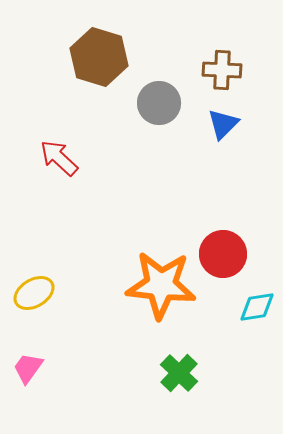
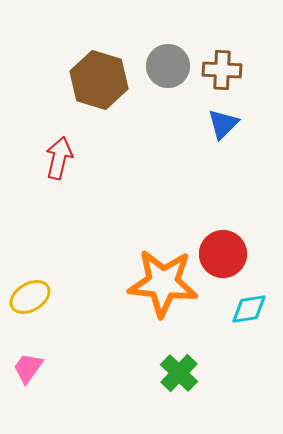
brown hexagon: moved 23 px down
gray circle: moved 9 px right, 37 px up
red arrow: rotated 60 degrees clockwise
orange star: moved 2 px right, 2 px up
yellow ellipse: moved 4 px left, 4 px down
cyan diamond: moved 8 px left, 2 px down
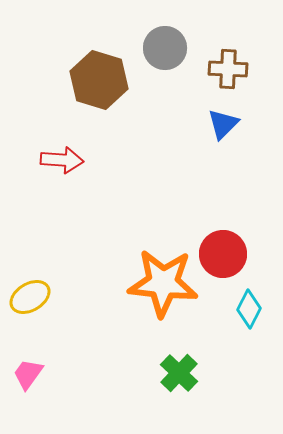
gray circle: moved 3 px left, 18 px up
brown cross: moved 6 px right, 1 px up
red arrow: moved 3 px right, 2 px down; rotated 81 degrees clockwise
cyan diamond: rotated 54 degrees counterclockwise
pink trapezoid: moved 6 px down
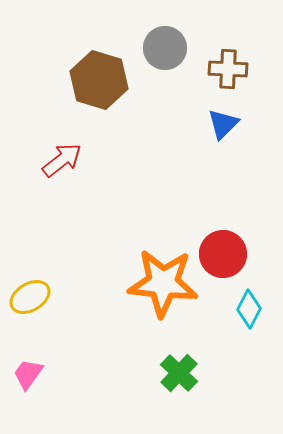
red arrow: rotated 42 degrees counterclockwise
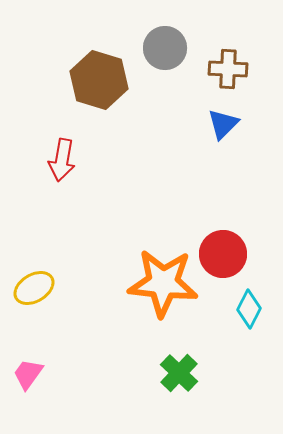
red arrow: rotated 138 degrees clockwise
yellow ellipse: moved 4 px right, 9 px up
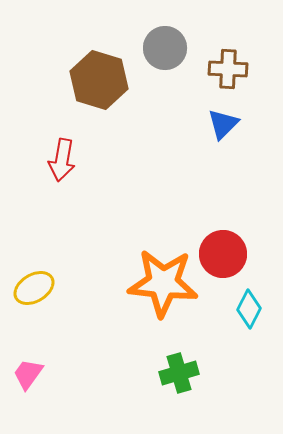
green cross: rotated 30 degrees clockwise
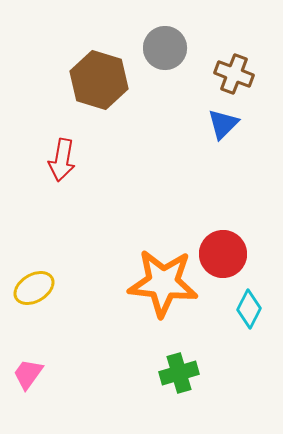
brown cross: moved 6 px right, 5 px down; rotated 18 degrees clockwise
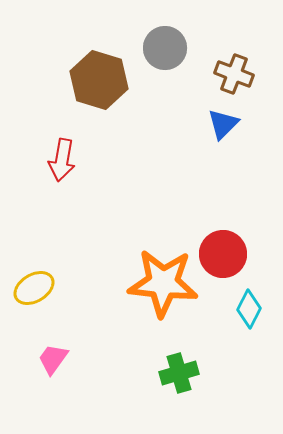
pink trapezoid: moved 25 px right, 15 px up
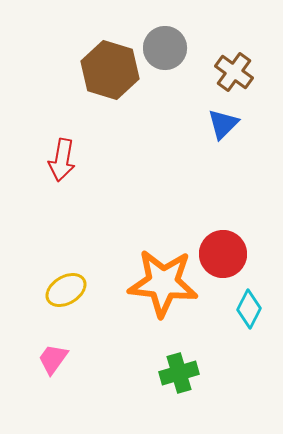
brown cross: moved 2 px up; rotated 15 degrees clockwise
brown hexagon: moved 11 px right, 10 px up
yellow ellipse: moved 32 px right, 2 px down
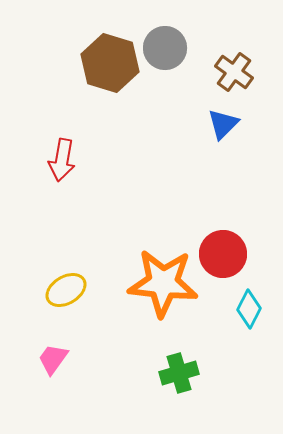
brown hexagon: moved 7 px up
